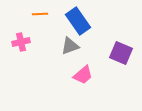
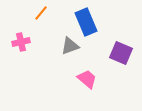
orange line: moved 1 px right, 1 px up; rotated 49 degrees counterclockwise
blue rectangle: moved 8 px right, 1 px down; rotated 12 degrees clockwise
pink trapezoid: moved 4 px right, 4 px down; rotated 100 degrees counterclockwise
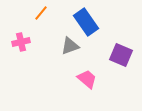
blue rectangle: rotated 12 degrees counterclockwise
purple square: moved 2 px down
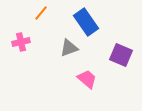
gray triangle: moved 1 px left, 2 px down
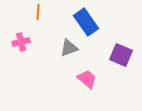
orange line: moved 3 px left, 1 px up; rotated 35 degrees counterclockwise
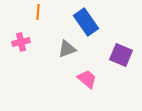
gray triangle: moved 2 px left, 1 px down
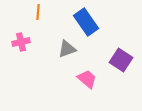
purple square: moved 5 px down; rotated 10 degrees clockwise
